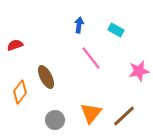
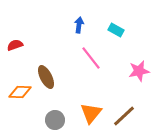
orange diamond: rotated 55 degrees clockwise
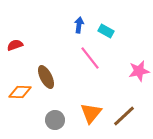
cyan rectangle: moved 10 px left, 1 px down
pink line: moved 1 px left
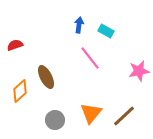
orange diamond: moved 1 px up; rotated 45 degrees counterclockwise
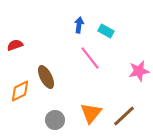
orange diamond: rotated 15 degrees clockwise
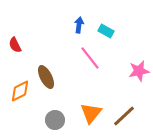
red semicircle: rotated 98 degrees counterclockwise
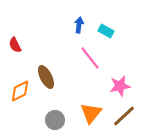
pink star: moved 19 px left, 15 px down
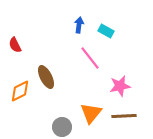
brown line: rotated 40 degrees clockwise
gray circle: moved 7 px right, 7 px down
